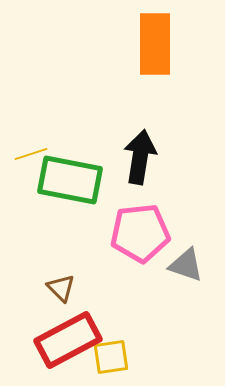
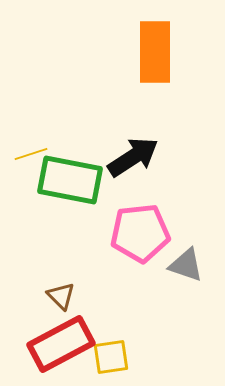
orange rectangle: moved 8 px down
black arrow: moved 7 px left; rotated 48 degrees clockwise
brown triangle: moved 8 px down
red rectangle: moved 7 px left, 4 px down
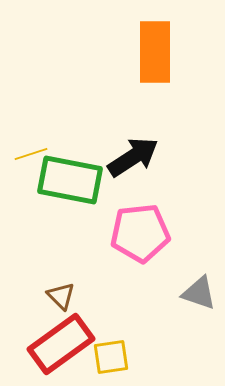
gray triangle: moved 13 px right, 28 px down
red rectangle: rotated 8 degrees counterclockwise
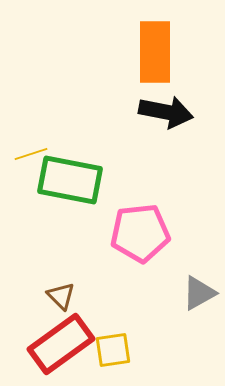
black arrow: moved 33 px right, 45 px up; rotated 44 degrees clockwise
gray triangle: rotated 48 degrees counterclockwise
yellow square: moved 2 px right, 7 px up
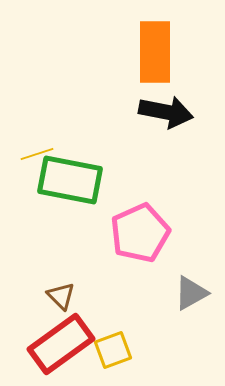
yellow line: moved 6 px right
pink pentagon: rotated 18 degrees counterclockwise
gray triangle: moved 8 px left
yellow square: rotated 12 degrees counterclockwise
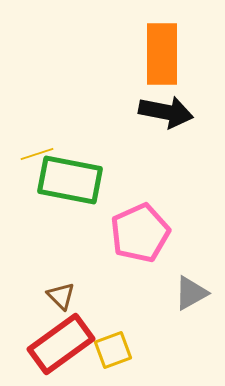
orange rectangle: moved 7 px right, 2 px down
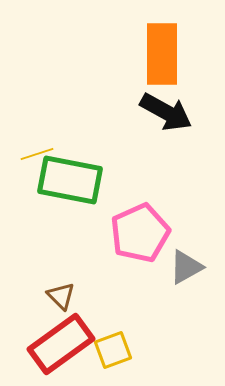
black arrow: rotated 18 degrees clockwise
gray triangle: moved 5 px left, 26 px up
